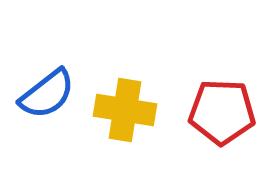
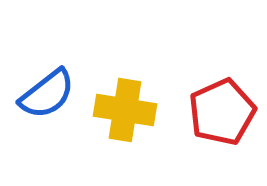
red pentagon: rotated 26 degrees counterclockwise
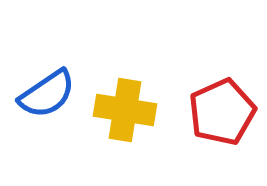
blue semicircle: rotated 4 degrees clockwise
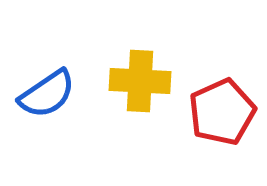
yellow cross: moved 15 px right, 29 px up; rotated 6 degrees counterclockwise
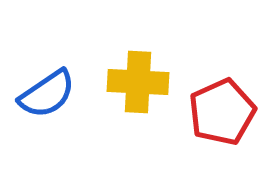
yellow cross: moved 2 px left, 1 px down
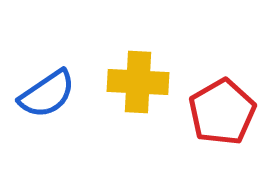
red pentagon: rotated 6 degrees counterclockwise
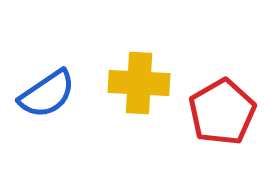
yellow cross: moved 1 px right, 1 px down
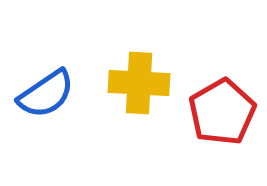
blue semicircle: moved 1 px left
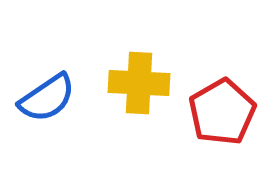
blue semicircle: moved 1 px right, 4 px down
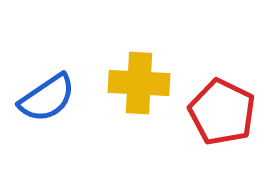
red pentagon: rotated 16 degrees counterclockwise
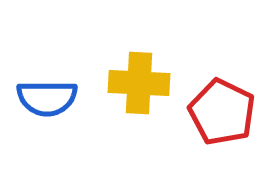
blue semicircle: rotated 34 degrees clockwise
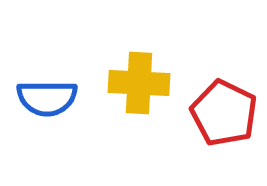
red pentagon: moved 2 px right, 1 px down
